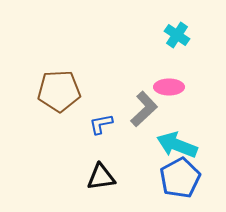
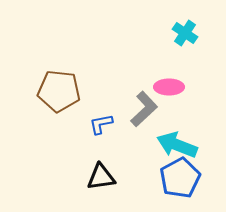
cyan cross: moved 8 px right, 2 px up
brown pentagon: rotated 9 degrees clockwise
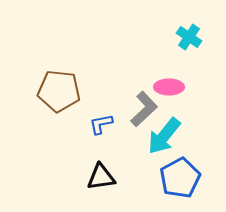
cyan cross: moved 4 px right, 4 px down
cyan arrow: moved 13 px left, 9 px up; rotated 72 degrees counterclockwise
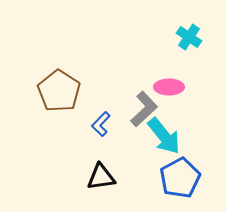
brown pentagon: rotated 27 degrees clockwise
blue L-shape: rotated 35 degrees counterclockwise
cyan arrow: rotated 78 degrees counterclockwise
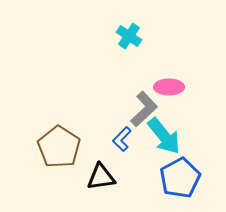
cyan cross: moved 60 px left, 1 px up
brown pentagon: moved 56 px down
blue L-shape: moved 21 px right, 15 px down
